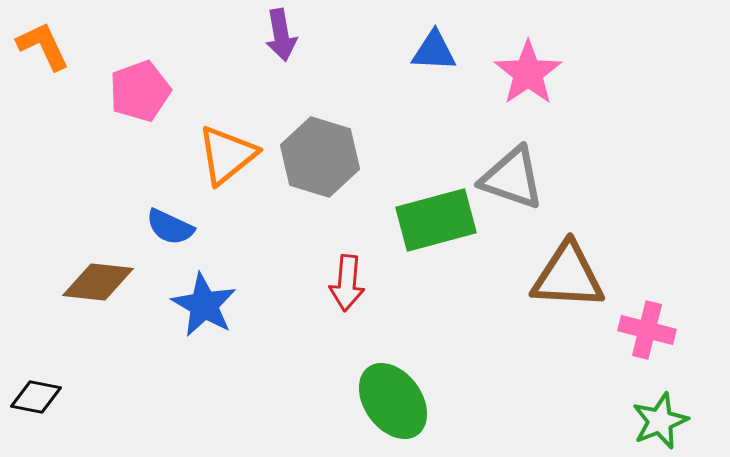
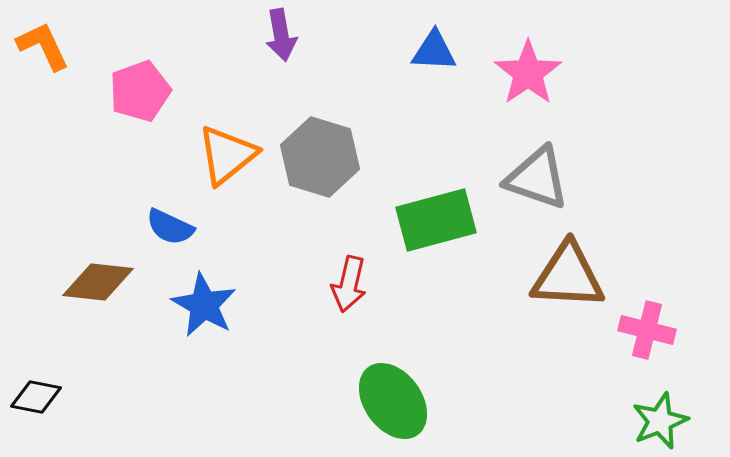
gray triangle: moved 25 px right
red arrow: moved 2 px right, 1 px down; rotated 8 degrees clockwise
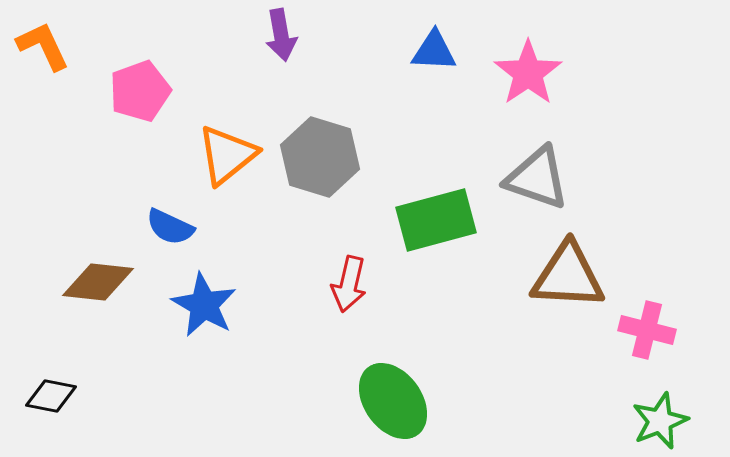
black diamond: moved 15 px right, 1 px up
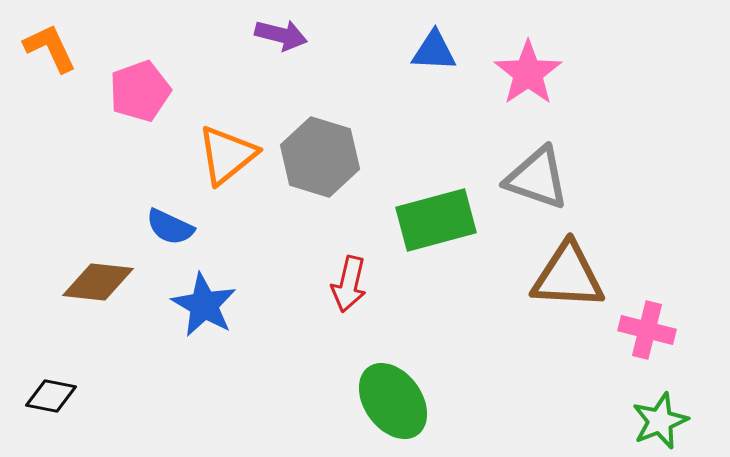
purple arrow: rotated 66 degrees counterclockwise
orange L-shape: moved 7 px right, 2 px down
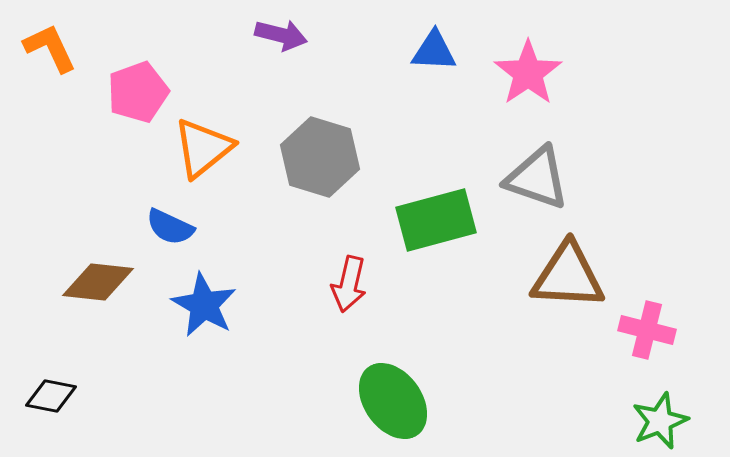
pink pentagon: moved 2 px left, 1 px down
orange triangle: moved 24 px left, 7 px up
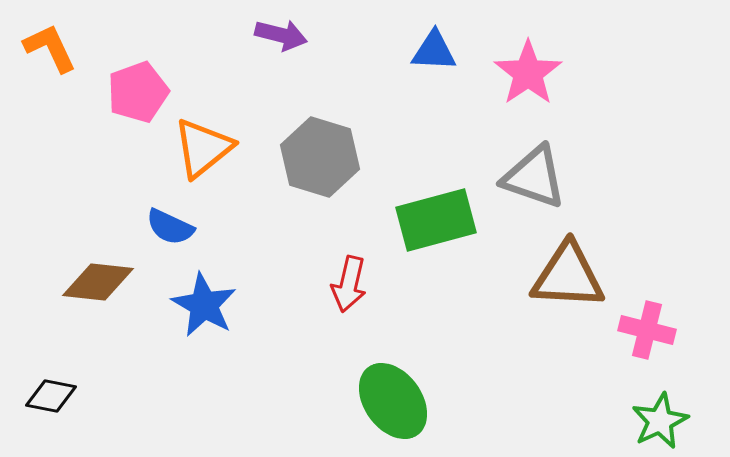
gray triangle: moved 3 px left, 1 px up
green star: rotated 4 degrees counterclockwise
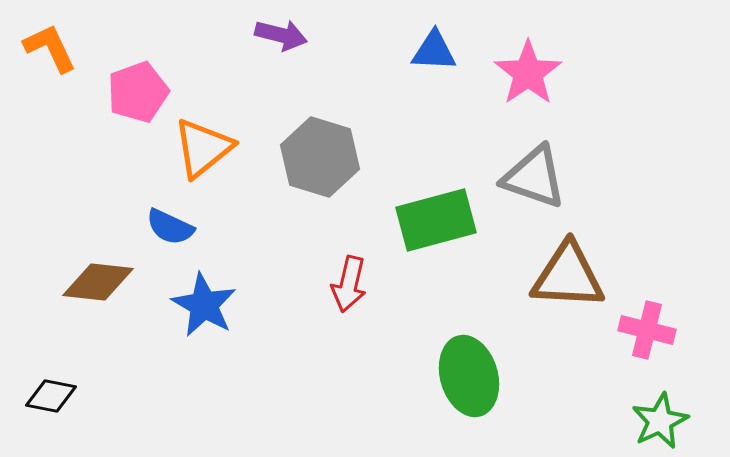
green ellipse: moved 76 px right, 25 px up; rotated 20 degrees clockwise
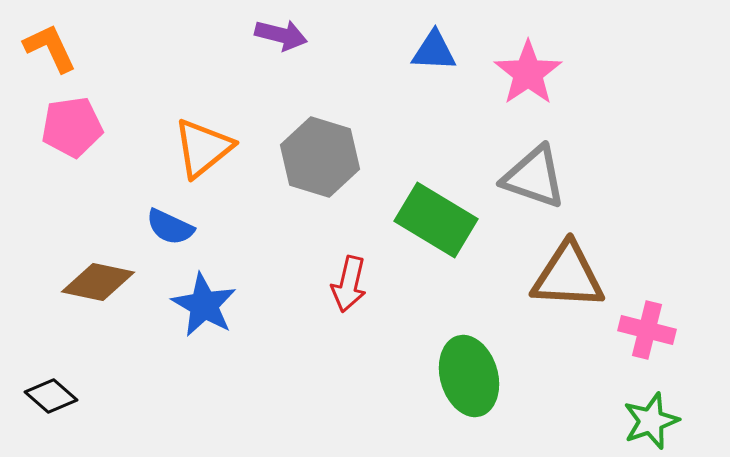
pink pentagon: moved 66 px left, 35 px down; rotated 12 degrees clockwise
green rectangle: rotated 46 degrees clockwise
brown diamond: rotated 6 degrees clockwise
black diamond: rotated 30 degrees clockwise
green star: moved 9 px left; rotated 6 degrees clockwise
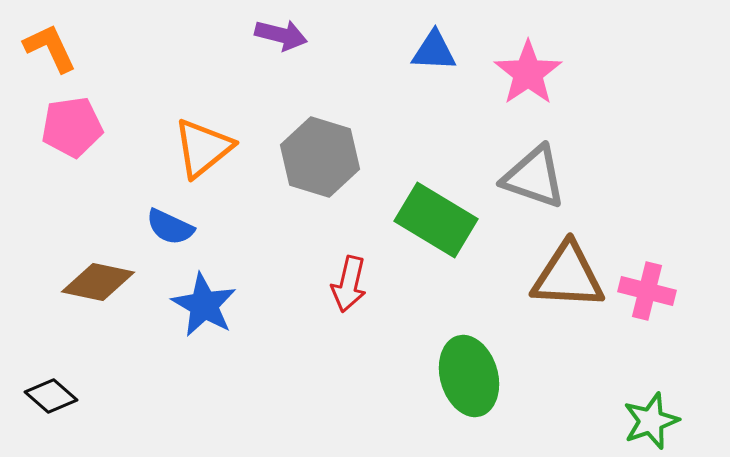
pink cross: moved 39 px up
